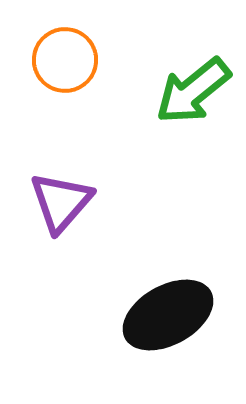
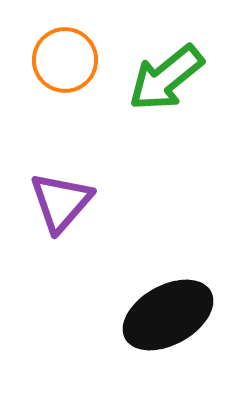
green arrow: moved 27 px left, 13 px up
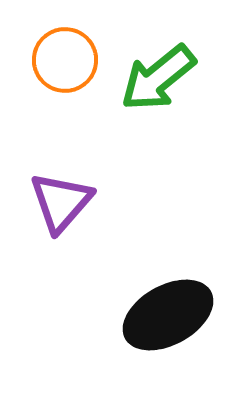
green arrow: moved 8 px left
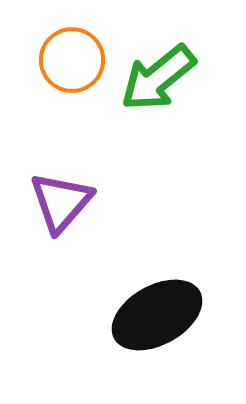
orange circle: moved 7 px right
black ellipse: moved 11 px left
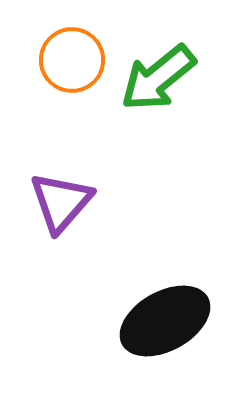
black ellipse: moved 8 px right, 6 px down
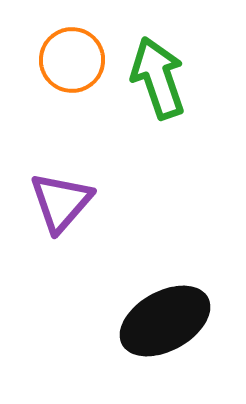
green arrow: rotated 110 degrees clockwise
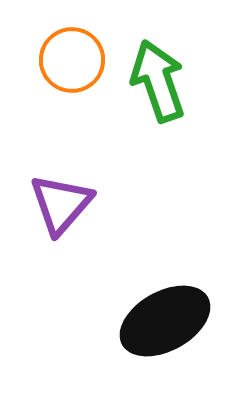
green arrow: moved 3 px down
purple triangle: moved 2 px down
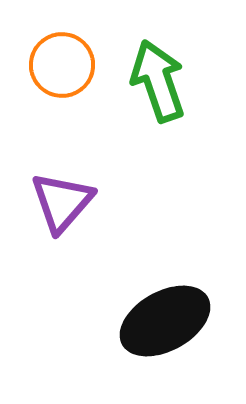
orange circle: moved 10 px left, 5 px down
purple triangle: moved 1 px right, 2 px up
